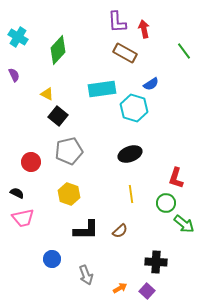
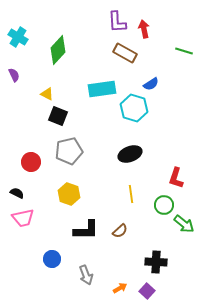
green line: rotated 36 degrees counterclockwise
black square: rotated 18 degrees counterclockwise
green circle: moved 2 px left, 2 px down
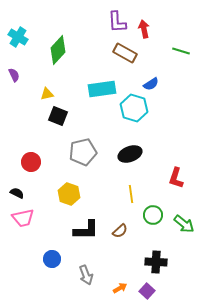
green line: moved 3 px left
yellow triangle: rotated 40 degrees counterclockwise
gray pentagon: moved 14 px right, 1 px down
green circle: moved 11 px left, 10 px down
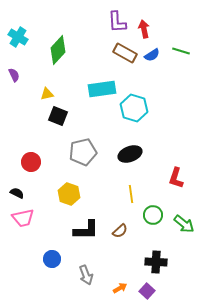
blue semicircle: moved 1 px right, 29 px up
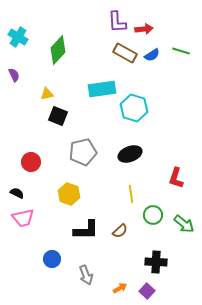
red arrow: rotated 96 degrees clockwise
